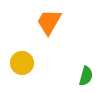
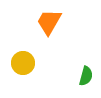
yellow circle: moved 1 px right
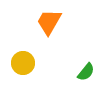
green semicircle: moved 4 px up; rotated 24 degrees clockwise
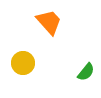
orange trapezoid: rotated 108 degrees clockwise
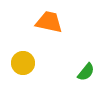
orange trapezoid: rotated 36 degrees counterclockwise
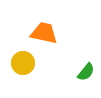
orange trapezoid: moved 5 px left, 11 px down
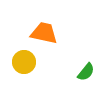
yellow circle: moved 1 px right, 1 px up
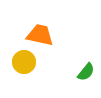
orange trapezoid: moved 4 px left, 2 px down
